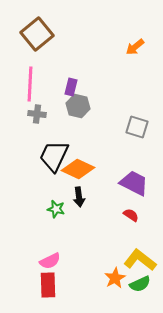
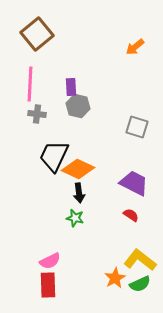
purple rectangle: rotated 18 degrees counterclockwise
black arrow: moved 4 px up
green star: moved 19 px right, 9 px down
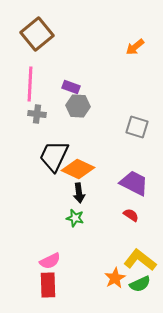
purple rectangle: rotated 66 degrees counterclockwise
gray hexagon: rotated 10 degrees counterclockwise
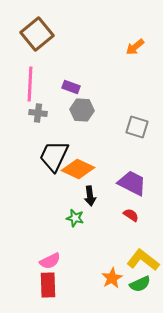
gray hexagon: moved 4 px right, 4 px down
gray cross: moved 1 px right, 1 px up
purple trapezoid: moved 2 px left
black arrow: moved 11 px right, 3 px down
yellow L-shape: moved 3 px right
orange star: moved 3 px left
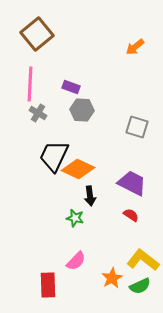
gray cross: rotated 24 degrees clockwise
pink semicircle: moved 26 px right; rotated 20 degrees counterclockwise
green semicircle: moved 2 px down
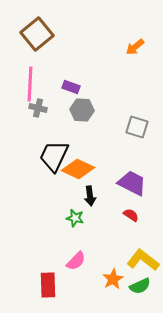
gray cross: moved 5 px up; rotated 18 degrees counterclockwise
orange star: moved 1 px right, 1 px down
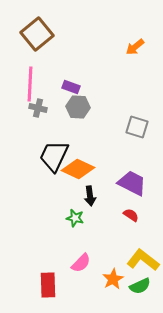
gray hexagon: moved 4 px left, 3 px up
pink semicircle: moved 5 px right, 2 px down
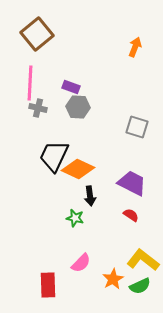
orange arrow: rotated 150 degrees clockwise
pink line: moved 1 px up
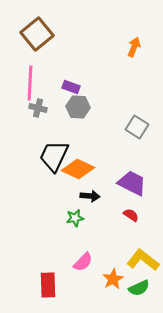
orange arrow: moved 1 px left
gray square: rotated 15 degrees clockwise
black arrow: rotated 78 degrees counterclockwise
green star: rotated 24 degrees counterclockwise
pink semicircle: moved 2 px right, 1 px up
green semicircle: moved 1 px left, 2 px down
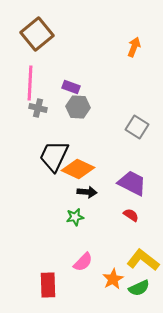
black arrow: moved 3 px left, 4 px up
green star: moved 1 px up
